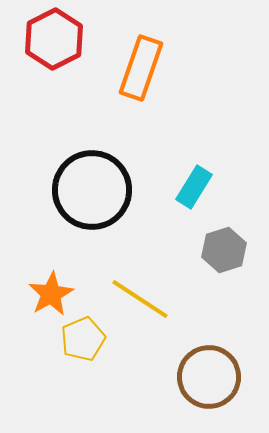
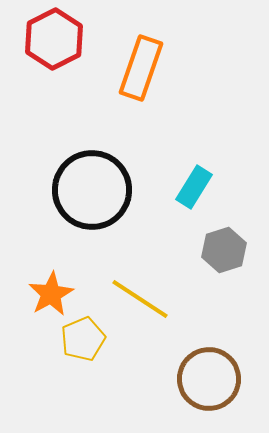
brown circle: moved 2 px down
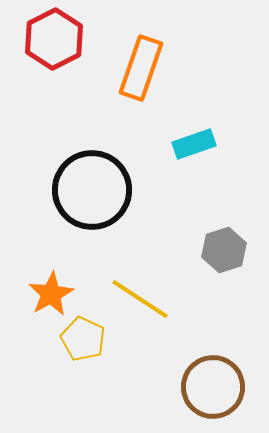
cyan rectangle: moved 43 px up; rotated 39 degrees clockwise
yellow pentagon: rotated 24 degrees counterclockwise
brown circle: moved 4 px right, 8 px down
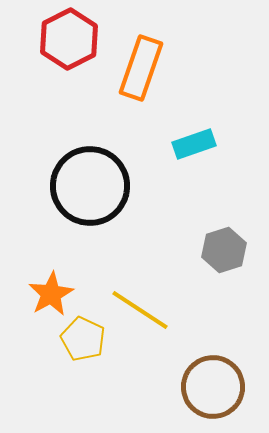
red hexagon: moved 15 px right
black circle: moved 2 px left, 4 px up
yellow line: moved 11 px down
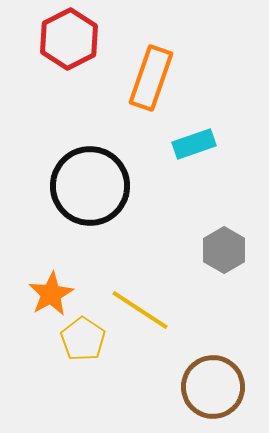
orange rectangle: moved 10 px right, 10 px down
gray hexagon: rotated 12 degrees counterclockwise
yellow pentagon: rotated 9 degrees clockwise
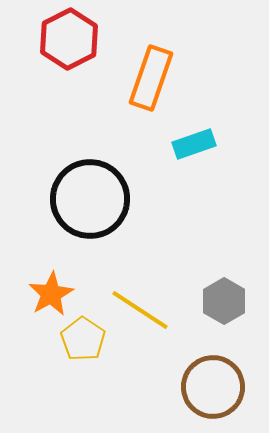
black circle: moved 13 px down
gray hexagon: moved 51 px down
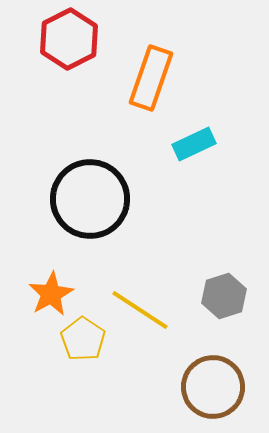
cyan rectangle: rotated 6 degrees counterclockwise
gray hexagon: moved 5 px up; rotated 12 degrees clockwise
